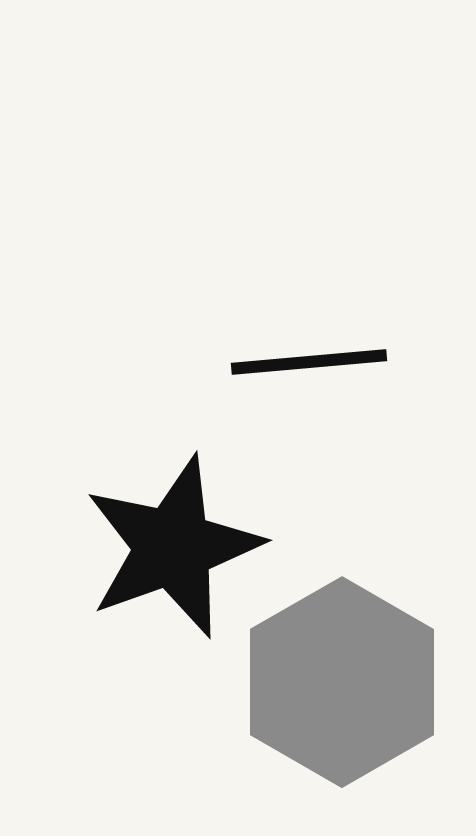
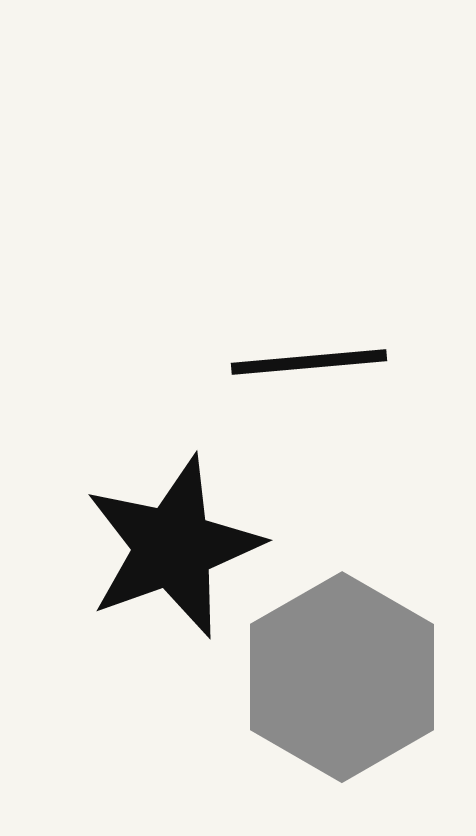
gray hexagon: moved 5 px up
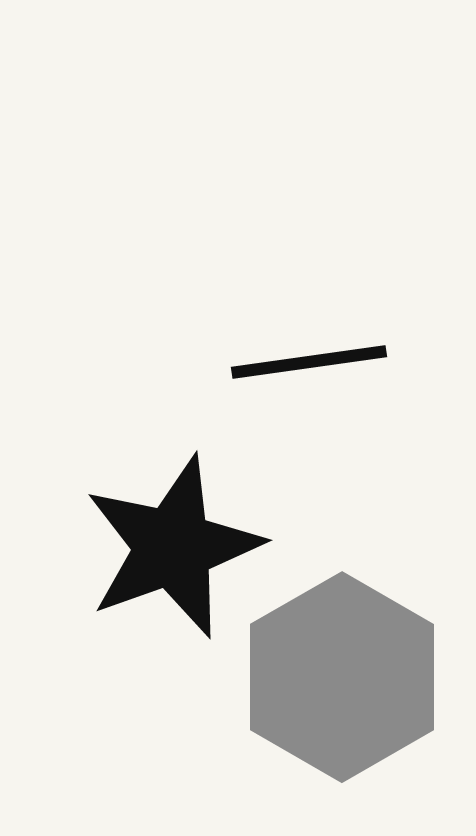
black line: rotated 3 degrees counterclockwise
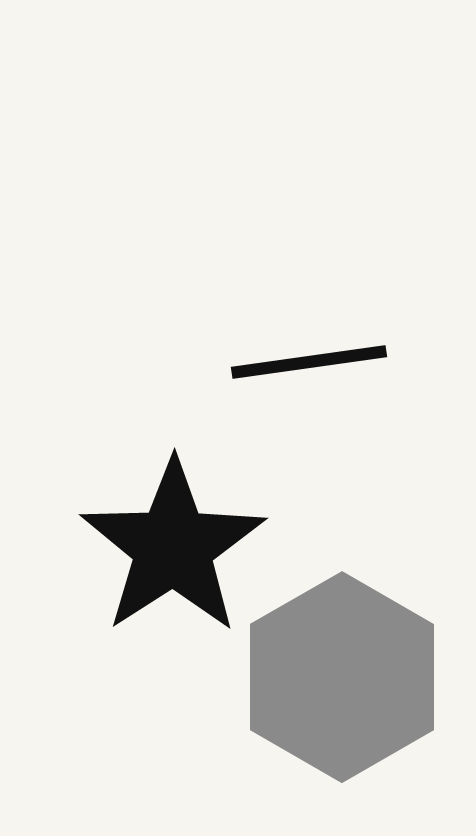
black star: rotated 13 degrees counterclockwise
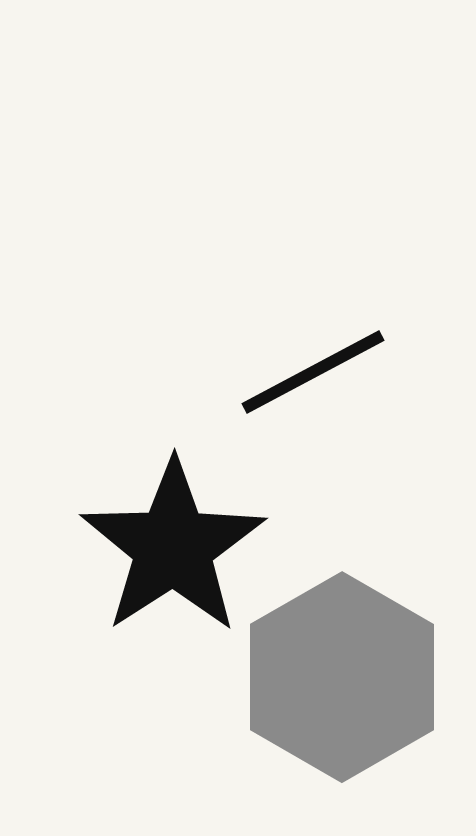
black line: moved 4 px right, 10 px down; rotated 20 degrees counterclockwise
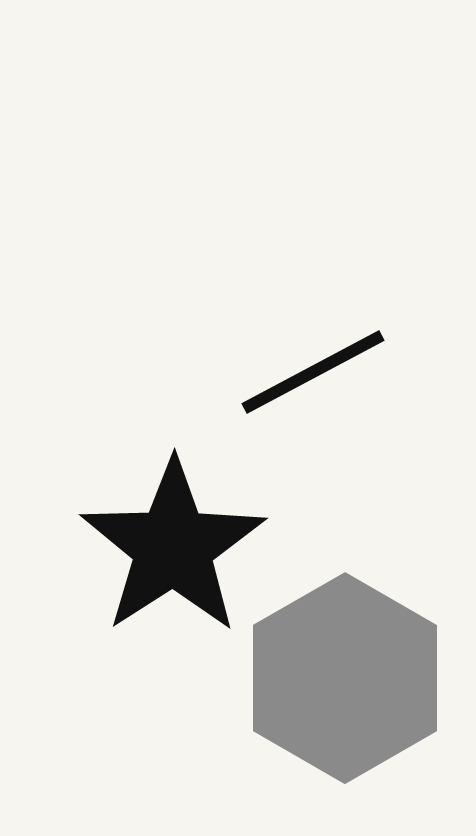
gray hexagon: moved 3 px right, 1 px down
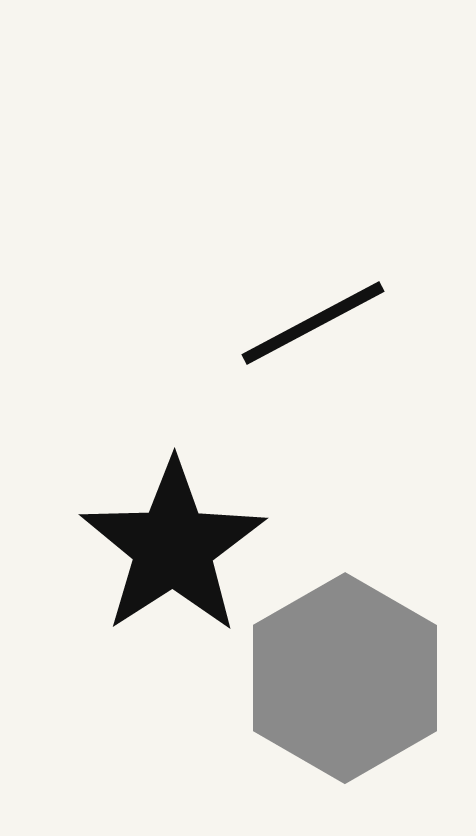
black line: moved 49 px up
